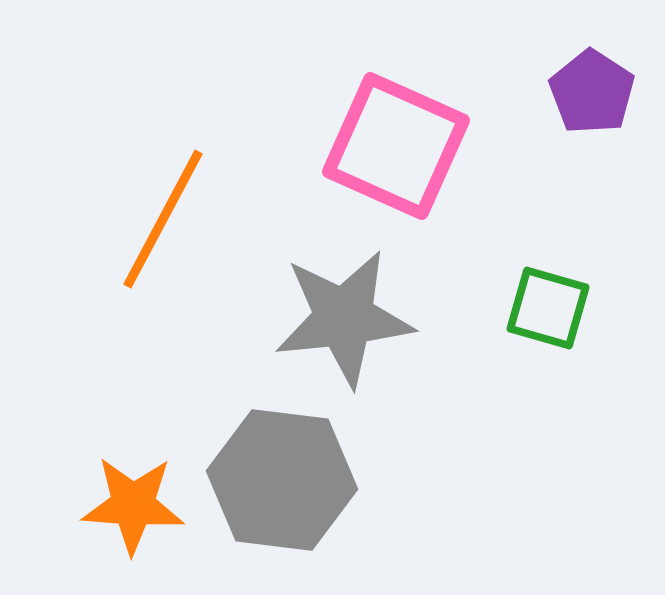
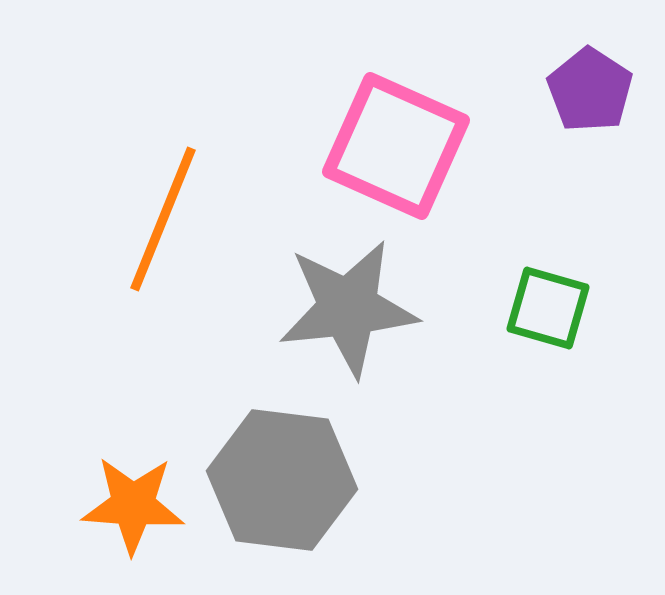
purple pentagon: moved 2 px left, 2 px up
orange line: rotated 6 degrees counterclockwise
gray star: moved 4 px right, 10 px up
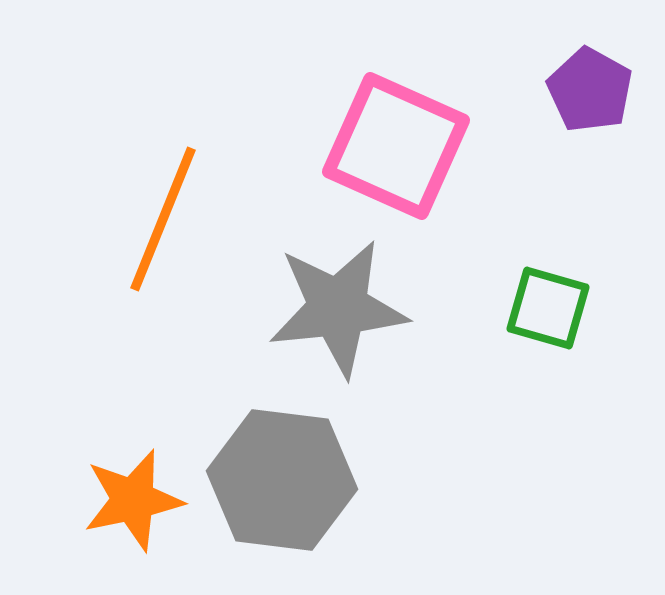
purple pentagon: rotated 4 degrees counterclockwise
gray star: moved 10 px left
orange star: moved 5 px up; rotated 16 degrees counterclockwise
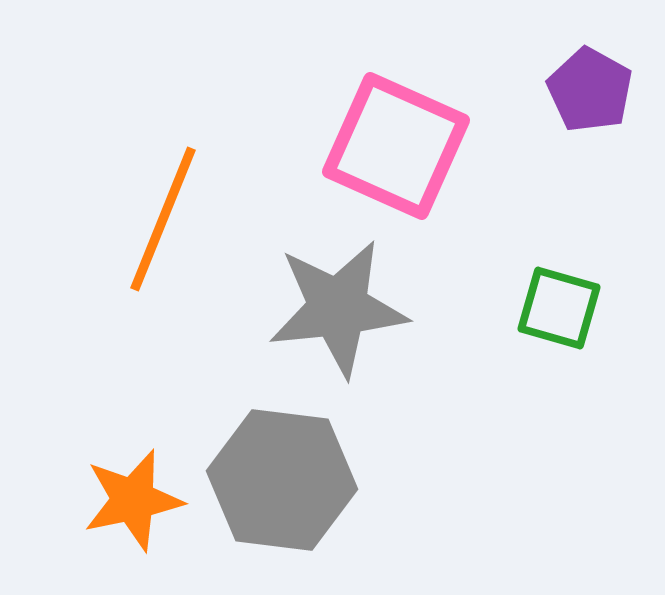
green square: moved 11 px right
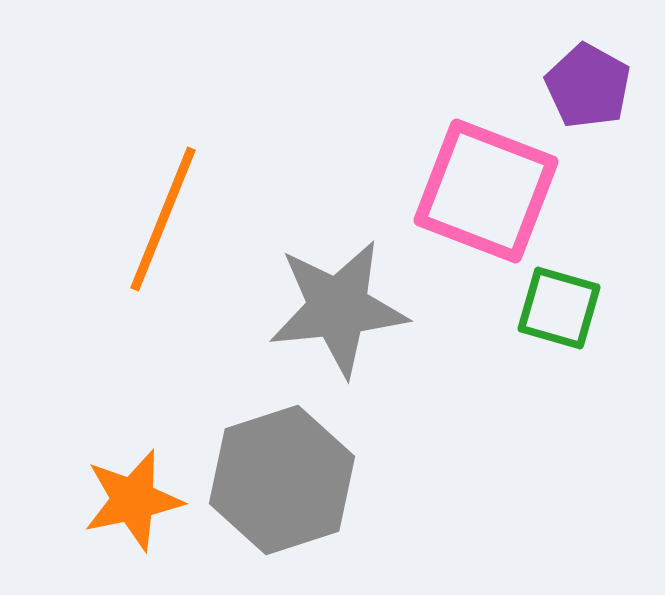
purple pentagon: moved 2 px left, 4 px up
pink square: moved 90 px right, 45 px down; rotated 3 degrees counterclockwise
gray hexagon: rotated 25 degrees counterclockwise
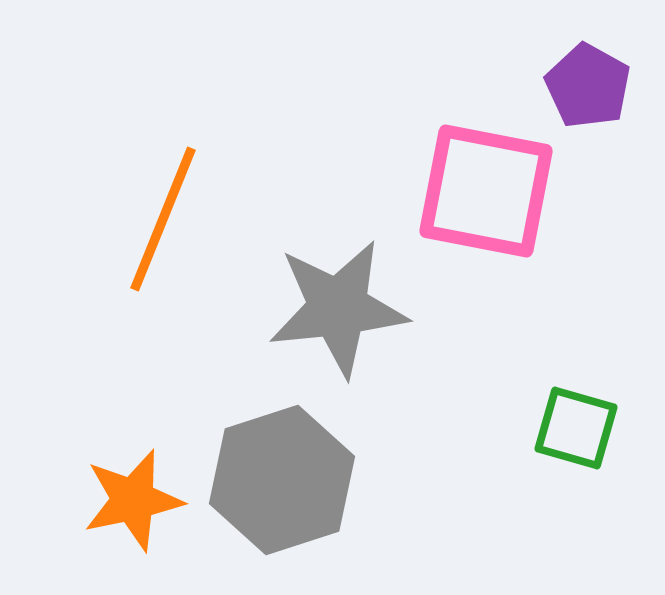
pink square: rotated 10 degrees counterclockwise
green square: moved 17 px right, 120 px down
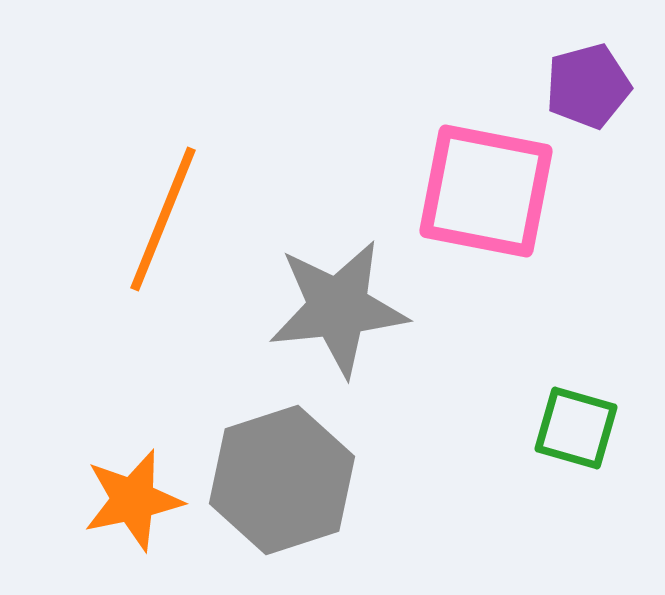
purple pentagon: rotated 28 degrees clockwise
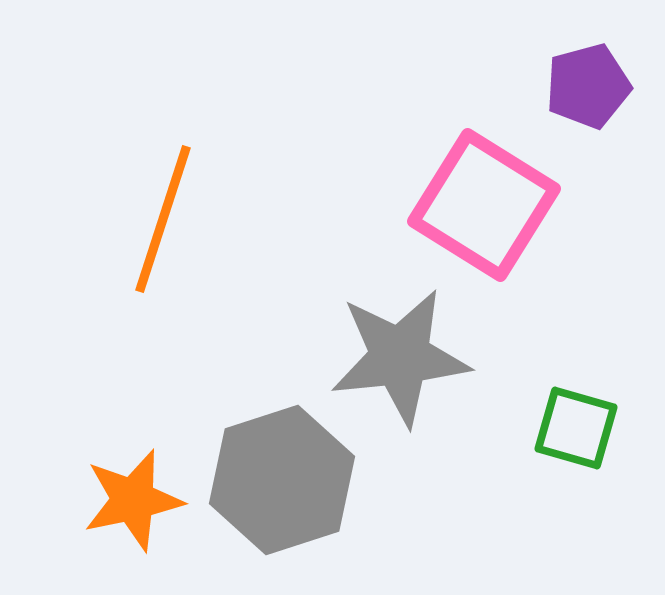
pink square: moved 2 px left, 14 px down; rotated 21 degrees clockwise
orange line: rotated 4 degrees counterclockwise
gray star: moved 62 px right, 49 px down
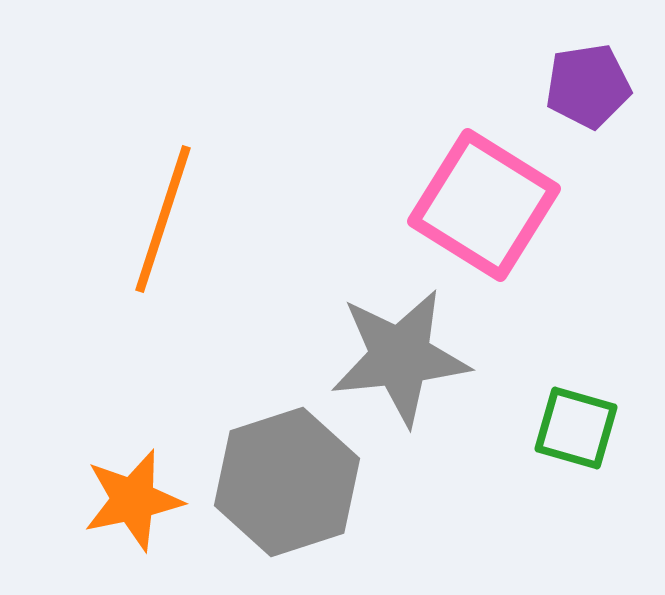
purple pentagon: rotated 6 degrees clockwise
gray hexagon: moved 5 px right, 2 px down
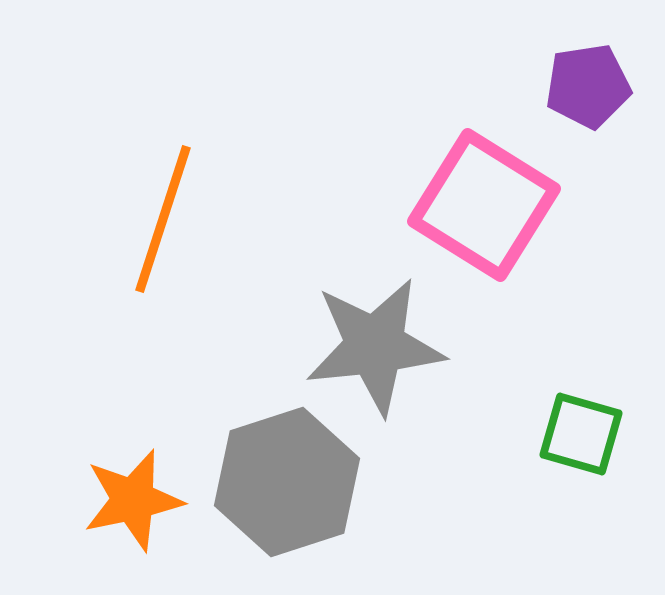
gray star: moved 25 px left, 11 px up
green square: moved 5 px right, 6 px down
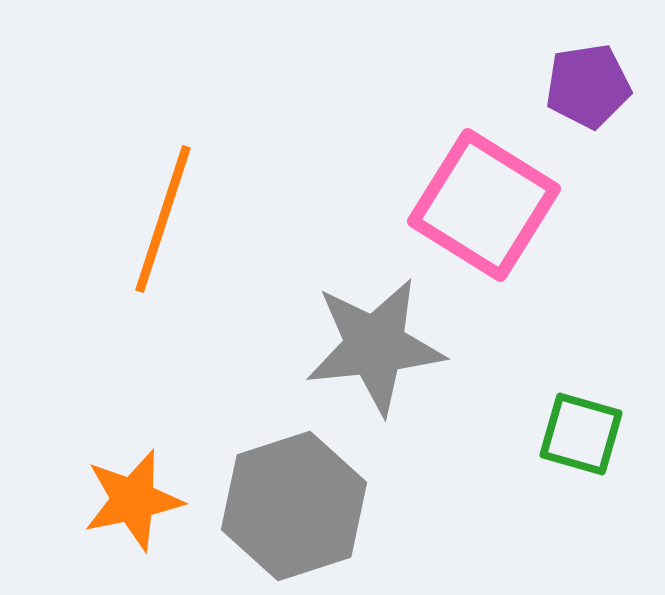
gray hexagon: moved 7 px right, 24 px down
